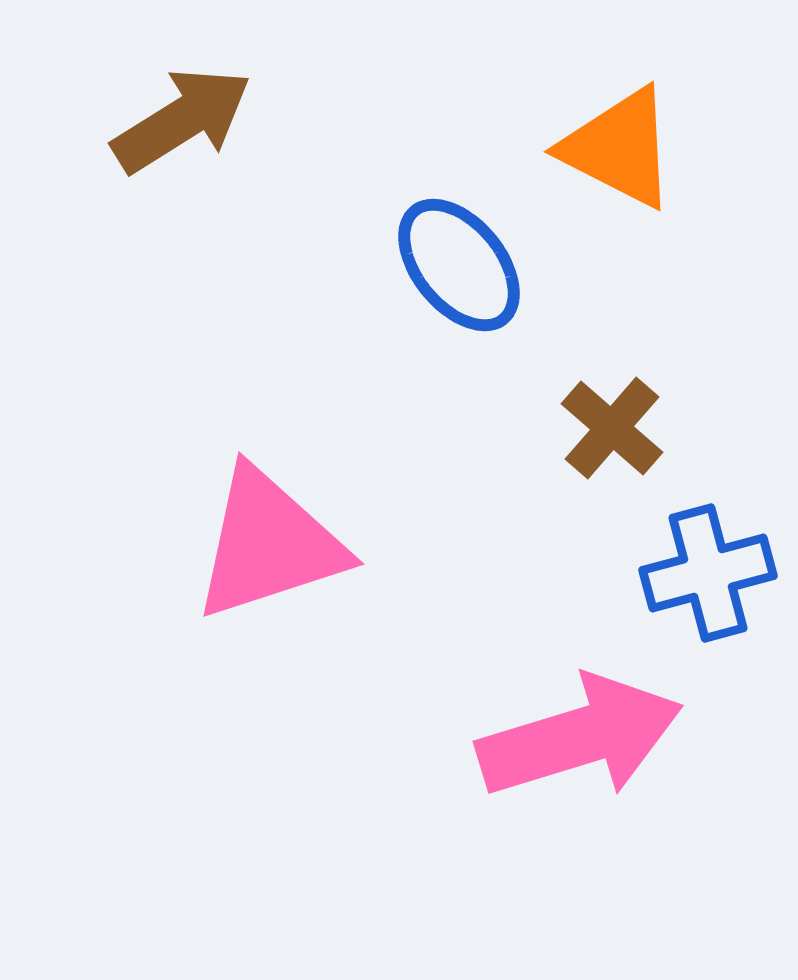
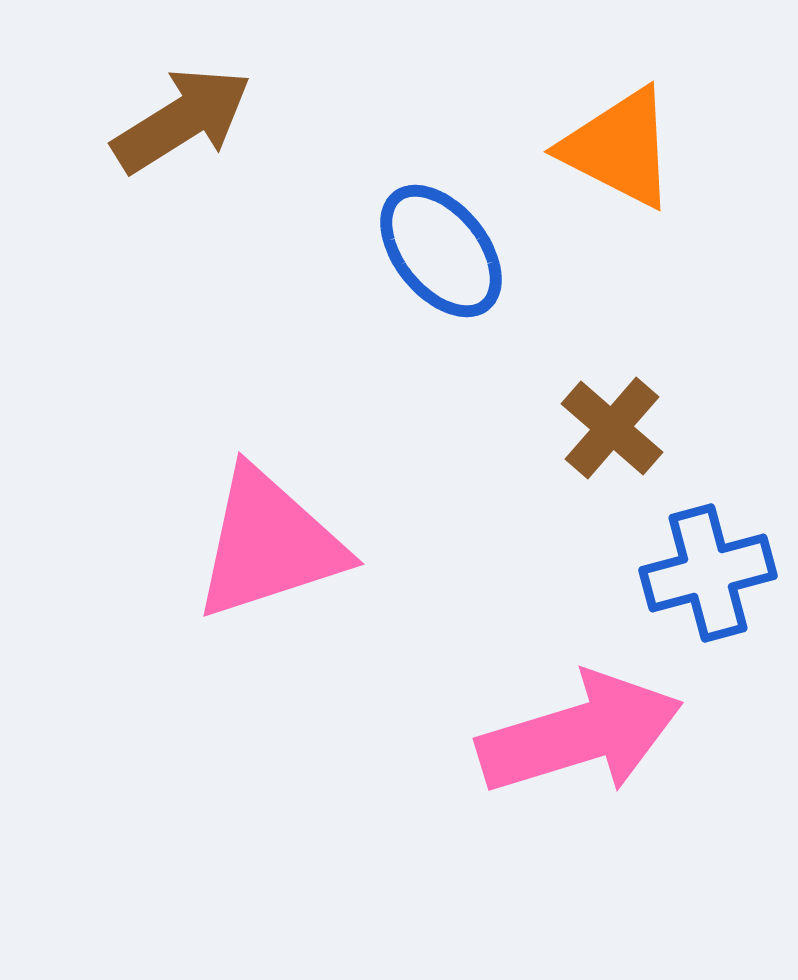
blue ellipse: moved 18 px left, 14 px up
pink arrow: moved 3 px up
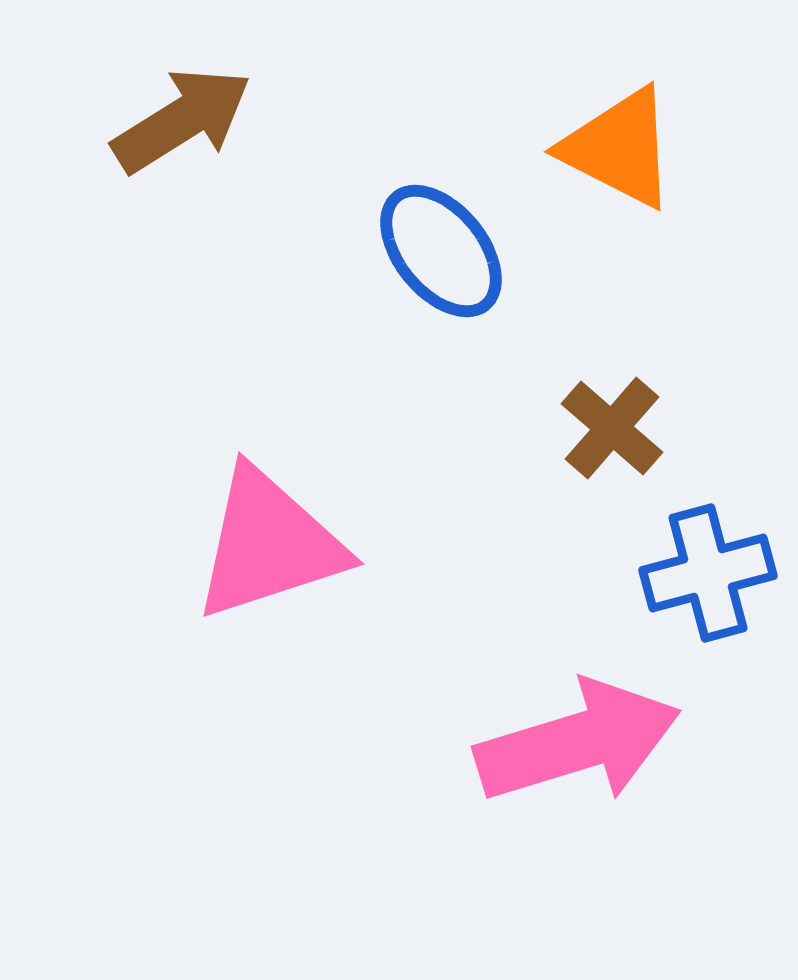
pink arrow: moved 2 px left, 8 px down
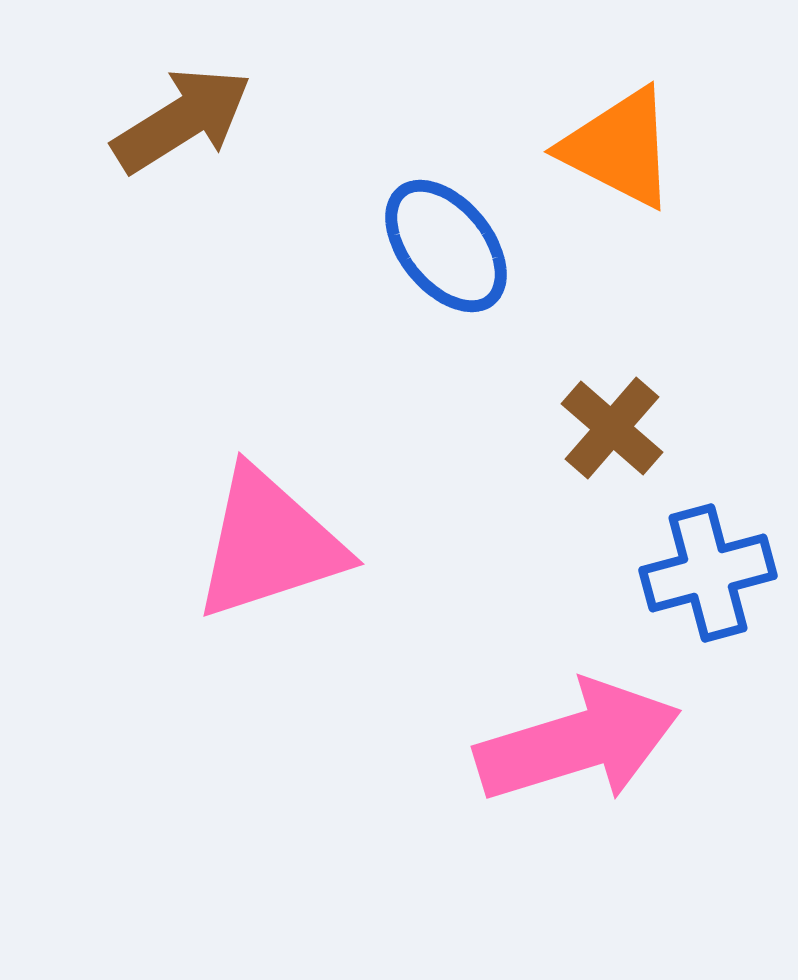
blue ellipse: moved 5 px right, 5 px up
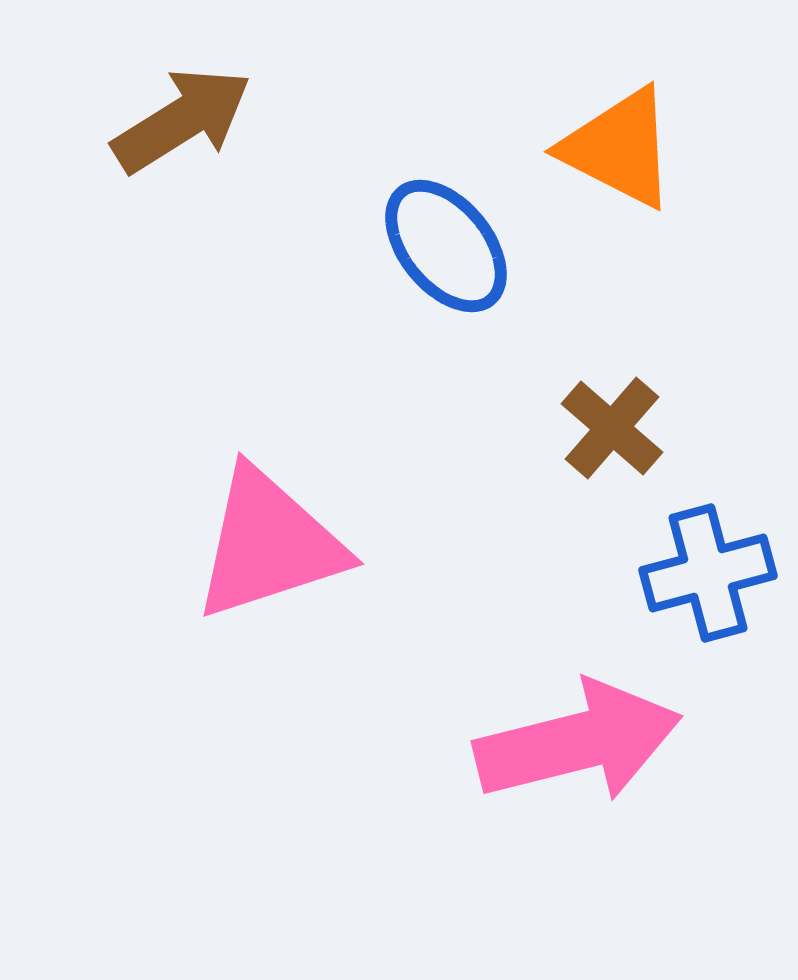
pink arrow: rotated 3 degrees clockwise
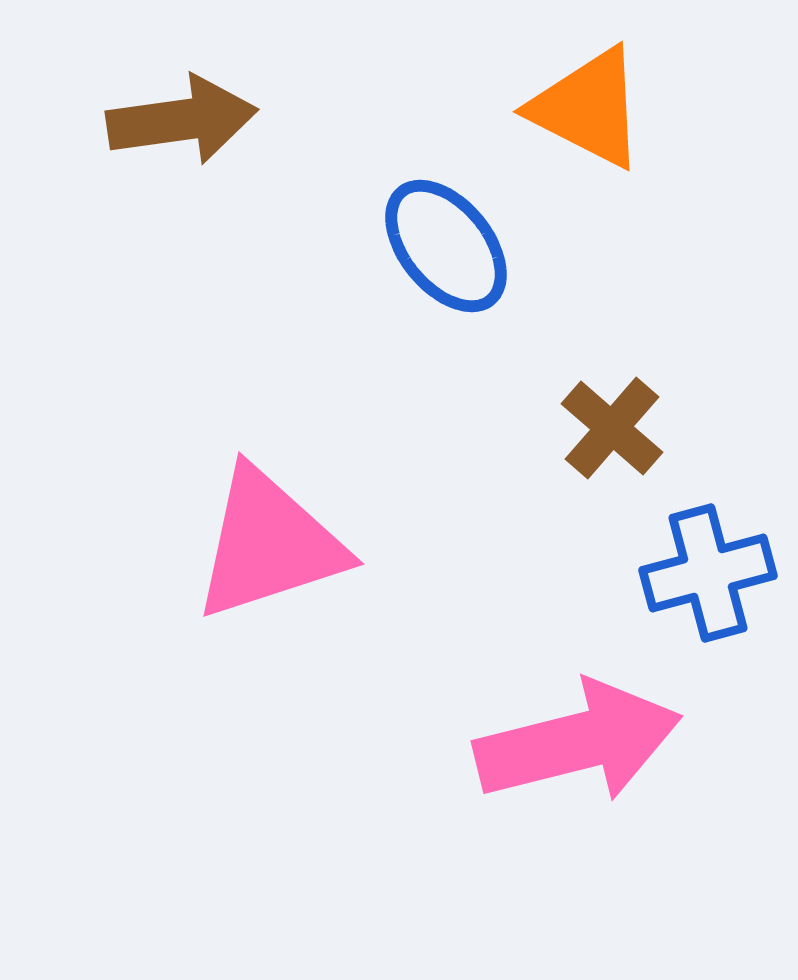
brown arrow: rotated 24 degrees clockwise
orange triangle: moved 31 px left, 40 px up
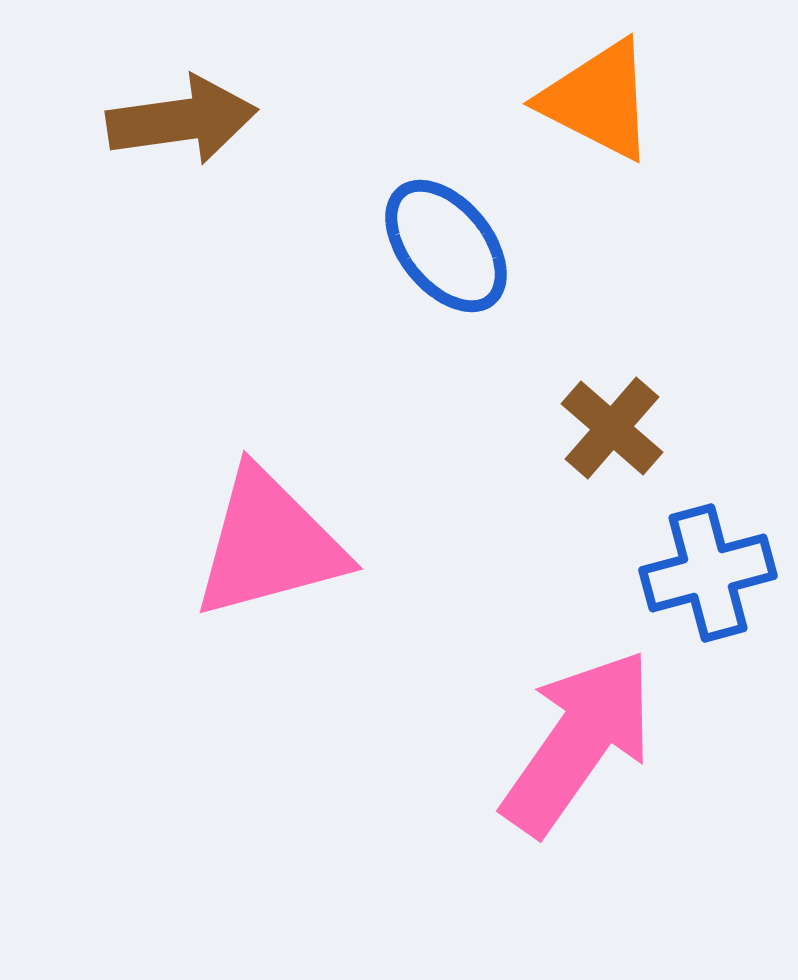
orange triangle: moved 10 px right, 8 px up
pink triangle: rotated 3 degrees clockwise
pink arrow: rotated 41 degrees counterclockwise
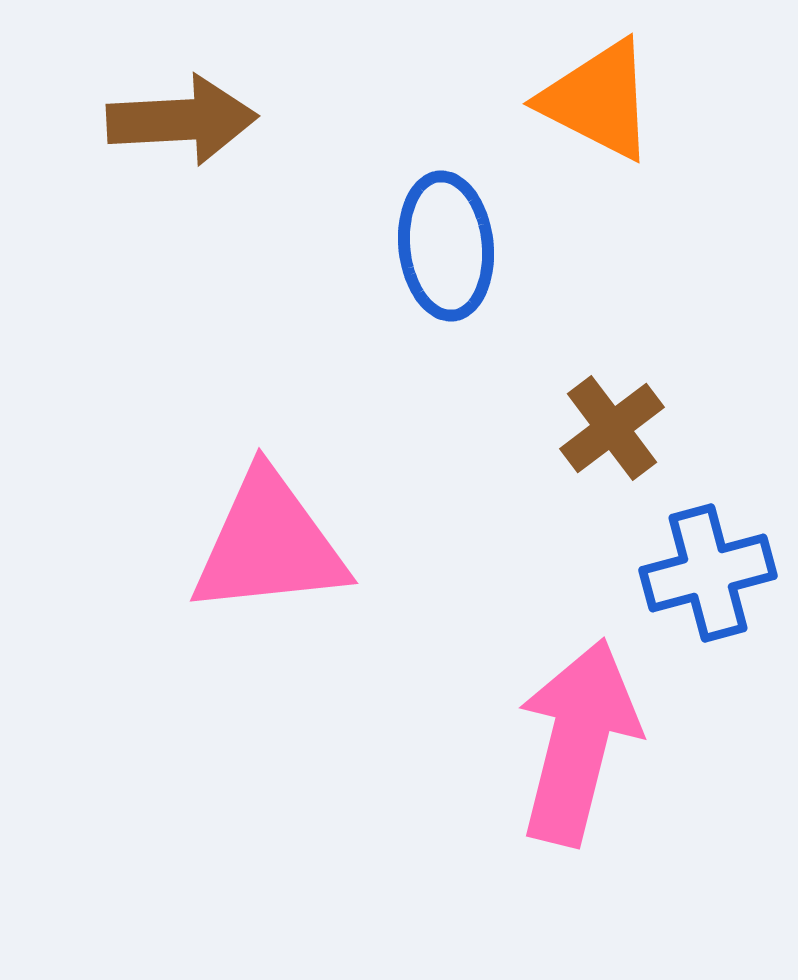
brown arrow: rotated 5 degrees clockwise
blue ellipse: rotated 33 degrees clockwise
brown cross: rotated 12 degrees clockwise
pink triangle: rotated 9 degrees clockwise
pink arrow: rotated 21 degrees counterclockwise
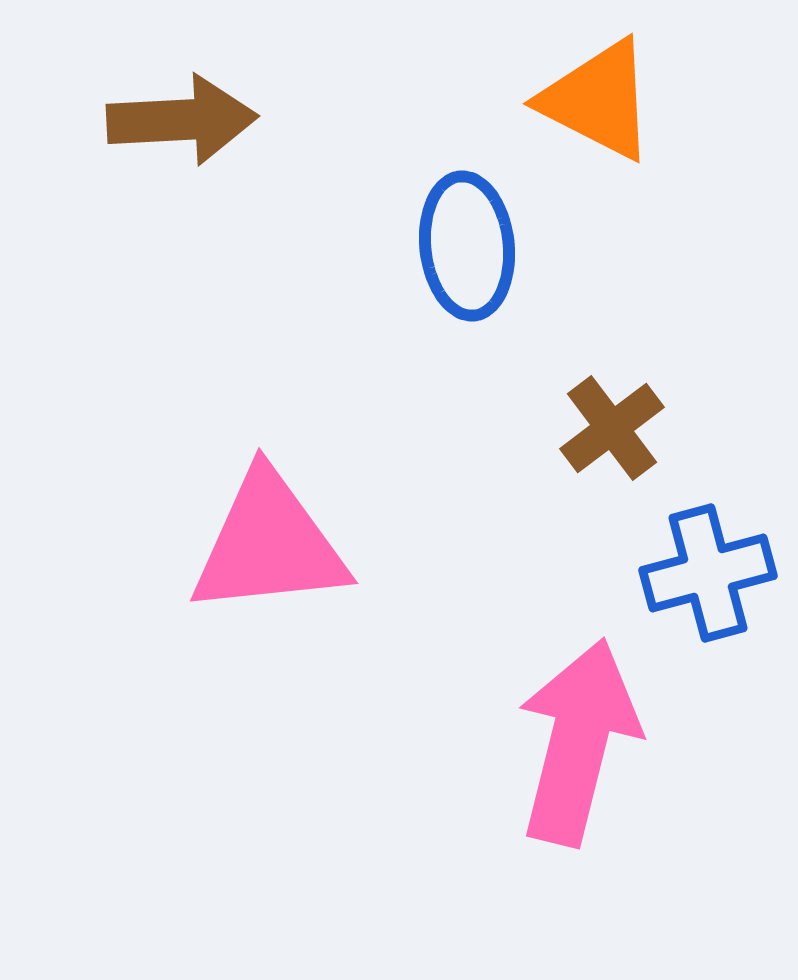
blue ellipse: moved 21 px right
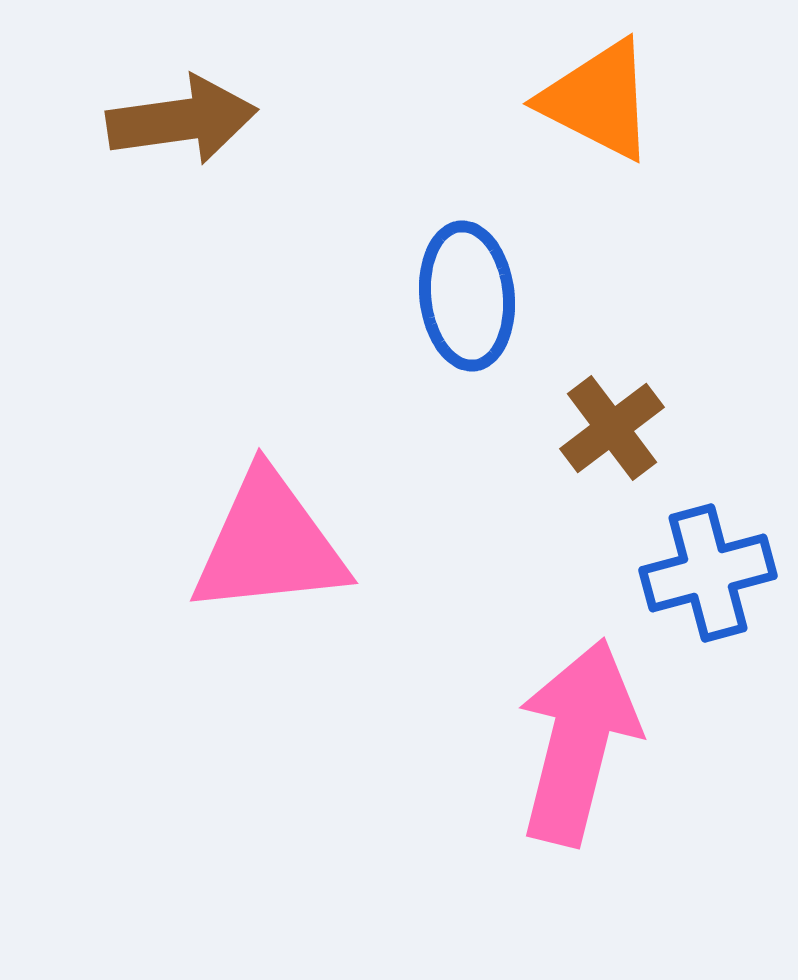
brown arrow: rotated 5 degrees counterclockwise
blue ellipse: moved 50 px down
